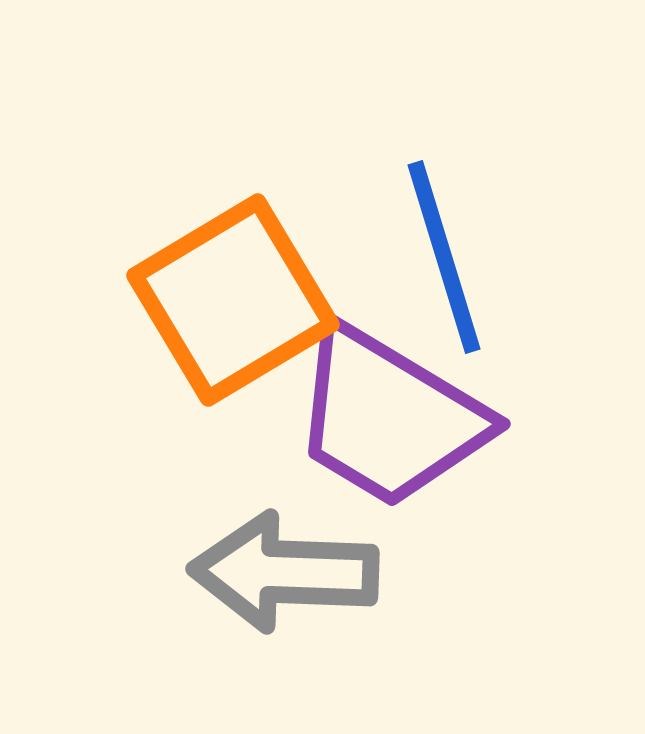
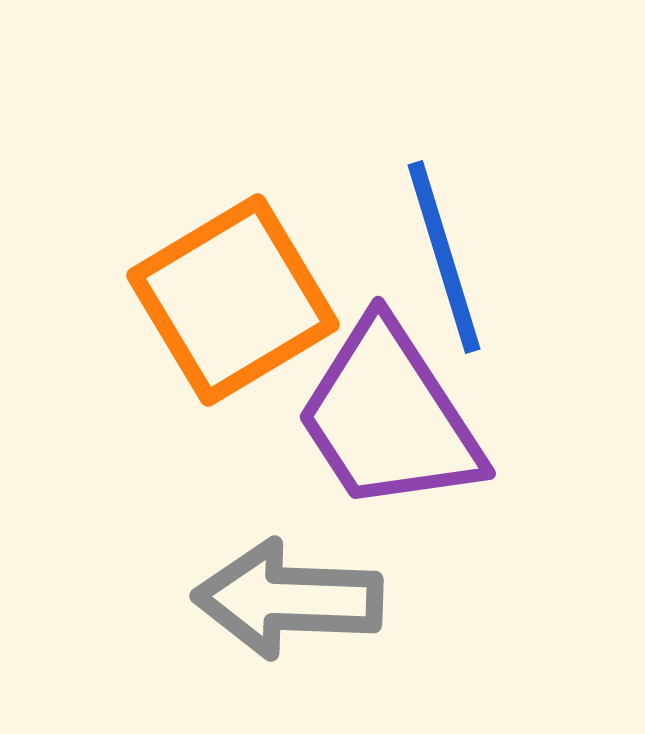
purple trapezoid: rotated 26 degrees clockwise
gray arrow: moved 4 px right, 27 px down
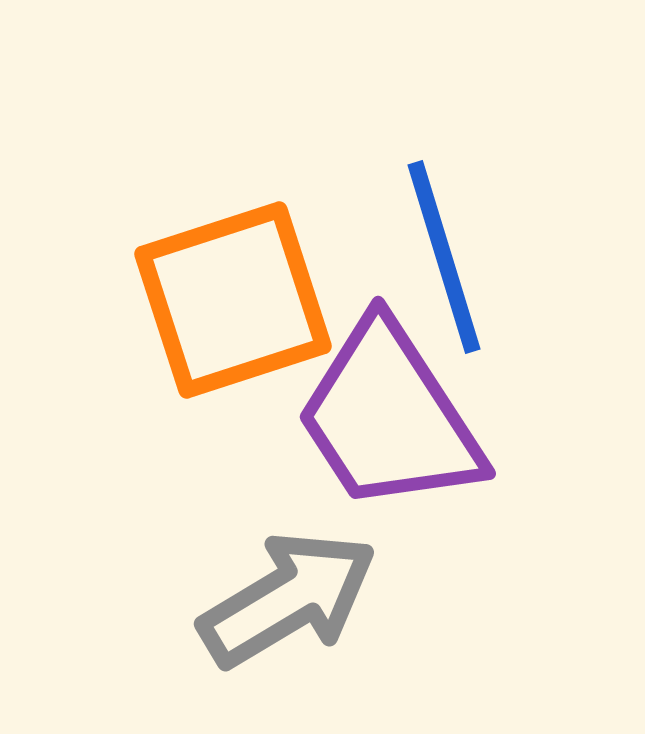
orange square: rotated 13 degrees clockwise
gray arrow: rotated 147 degrees clockwise
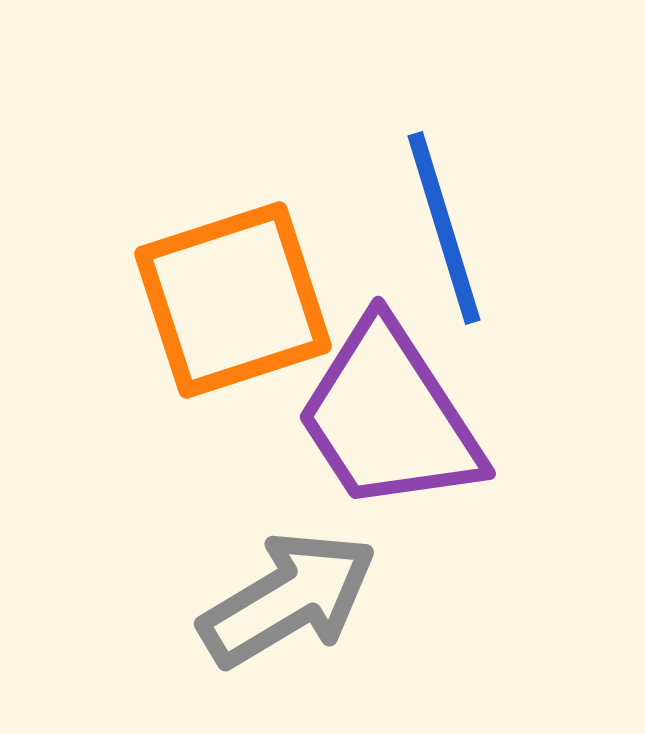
blue line: moved 29 px up
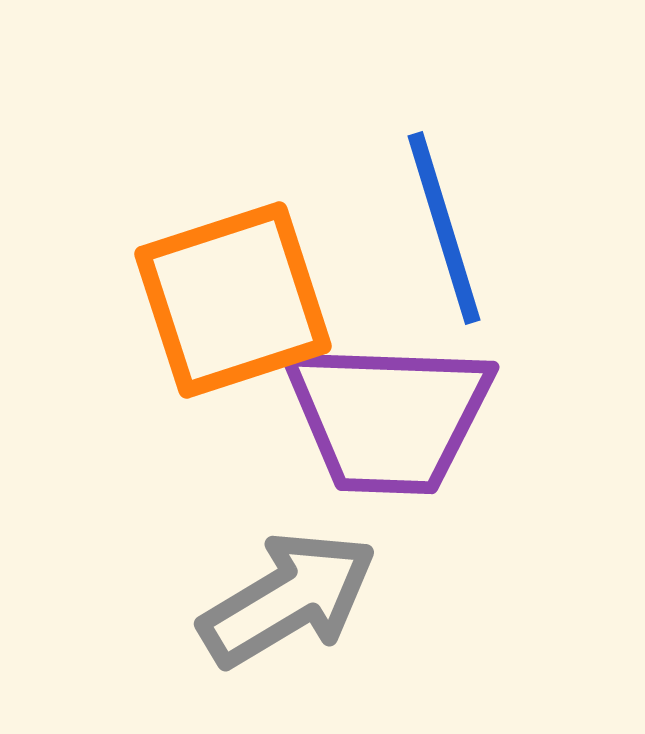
purple trapezoid: rotated 55 degrees counterclockwise
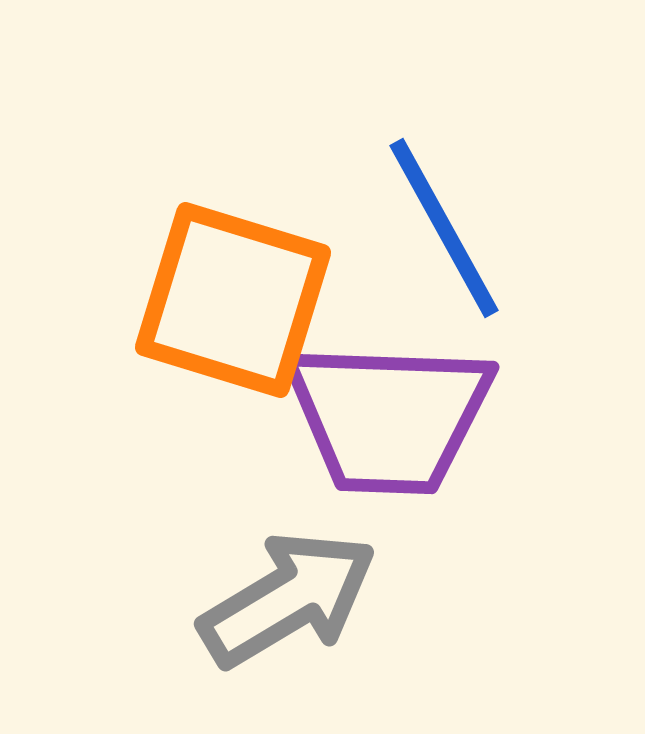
blue line: rotated 12 degrees counterclockwise
orange square: rotated 35 degrees clockwise
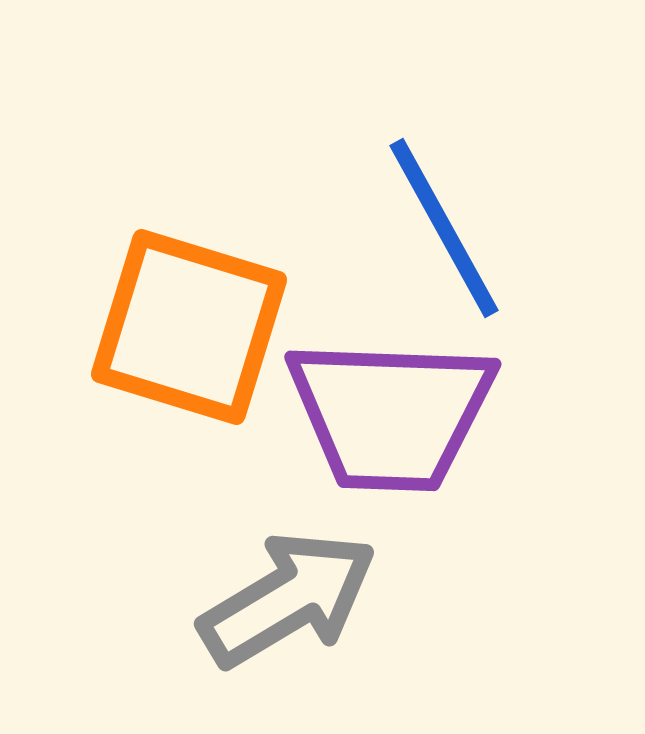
orange square: moved 44 px left, 27 px down
purple trapezoid: moved 2 px right, 3 px up
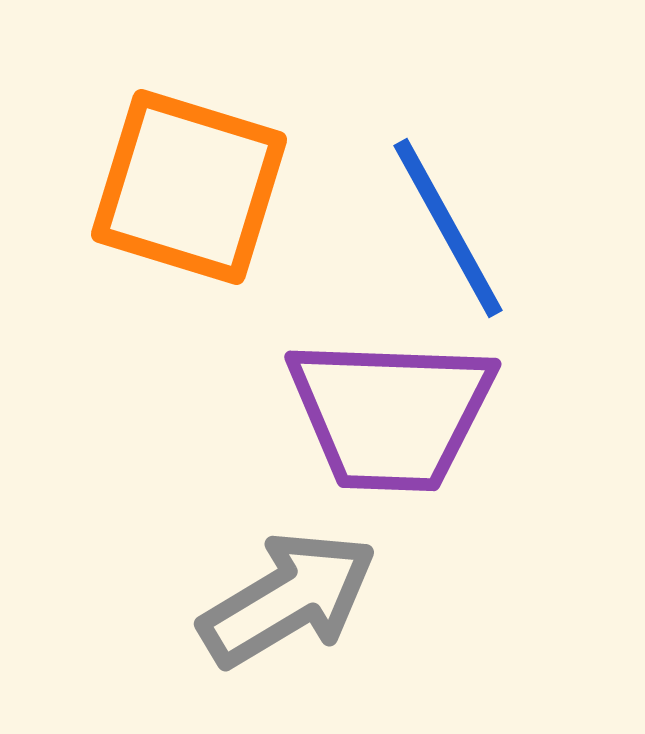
blue line: moved 4 px right
orange square: moved 140 px up
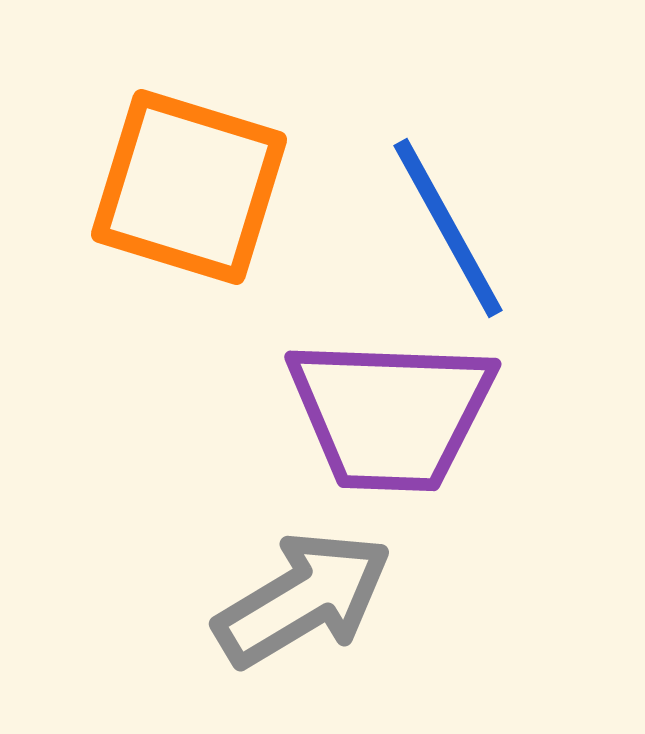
gray arrow: moved 15 px right
